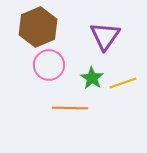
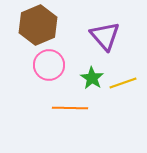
brown hexagon: moved 2 px up
purple triangle: rotated 16 degrees counterclockwise
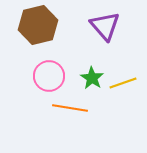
brown hexagon: rotated 9 degrees clockwise
purple triangle: moved 10 px up
pink circle: moved 11 px down
orange line: rotated 8 degrees clockwise
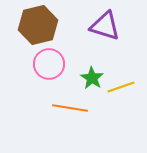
purple triangle: rotated 32 degrees counterclockwise
pink circle: moved 12 px up
yellow line: moved 2 px left, 4 px down
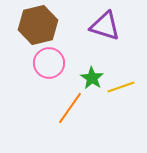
pink circle: moved 1 px up
orange line: rotated 64 degrees counterclockwise
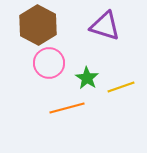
brown hexagon: rotated 18 degrees counterclockwise
green star: moved 5 px left
orange line: moved 3 px left; rotated 40 degrees clockwise
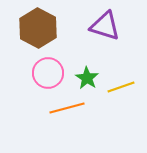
brown hexagon: moved 3 px down
pink circle: moved 1 px left, 10 px down
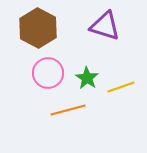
orange line: moved 1 px right, 2 px down
